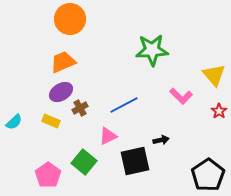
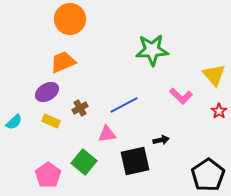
purple ellipse: moved 14 px left
pink triangle: moved 1 px left, 2 px up; rotated 18 degrees clockwise
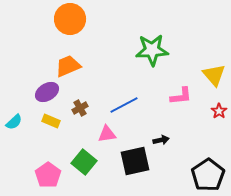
orange trapezoid: moved 5 px right, 4 px down
pink L-shape: rotated 50 degrees counterclockwise
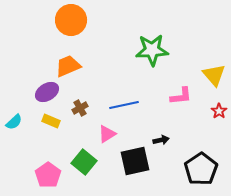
orange circle: moved 1 px right, 1 px down
blue line: rotated 16 degrees clockwise
pink triangle: rotated 24 degrees counterclockwise
black pentagon: moved 7 px left, 6 px up
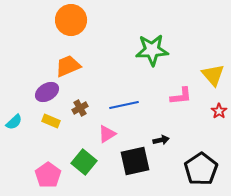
yellow triangle: moved 1 px left
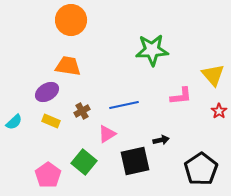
orange trapezoid: rotated 32 degrees clockwise
brown cross: moved 2 px right, 3 px down
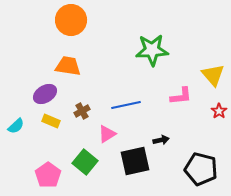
purple ellipse: moved 2 px left, 2 px down
blue line: moved 2 px right
cyan semicircle: moved 2 px right, 4 px down
green square: moved 1 px right
black pentagon: rotated 24 degrees counterclockwise
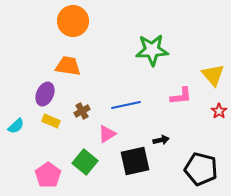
orange circle: moved 2 px right, 1 px down
purple ellipse: rotated 35 degrees counterclockwise
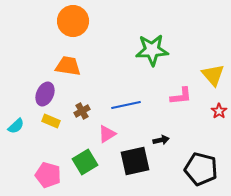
green square: rotated 20 degrees clockwise
pink pentagon: rotated 20 degrees counterclockwise
